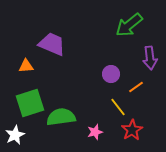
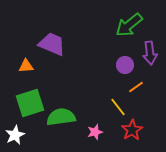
purple arrow: moved 5 px up
purple circle: moved 14 px right, 9 px up
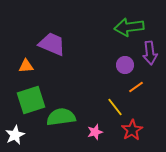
green arrow: moved 2 px down; rotated 32 degrees clockwise
green square: moved 1 px right, 3 px up
yellow line: moved 3 px left
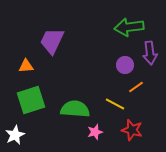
purple trapezoid: moved 3 px up; rotated 88 degrees counterclockwise
yellow line: moved 3 px up; rotated 24 degrees counterclockwise
green semicircle: moved 14 px right, 8 px up; rotated 12 degrees clockwise
red star: rotated 25 degrees counterclockwise
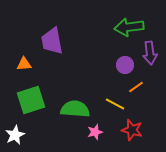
purple trapezoid: rotated 36 degrees counterclockwise
orange triangle: moved 2 px left, 2 px up
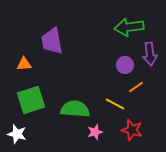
purple arrow: moved 1 px down
white star: moved 2 px right, 1 px up; rotated 30 degrees counterclockwise
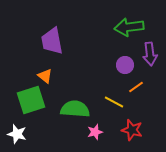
orange triangle: moved 21 px right, 12 px down; rotated 42 degrees clockwise
yellow line: moved 1 px left, 2 px up
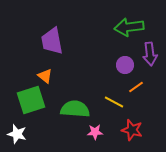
pink star: rotated 14 degrees clockwise
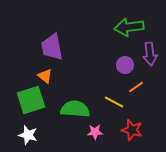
purple trapezoid: moved 6 px down
white star: moved 11 px right, 1 px down
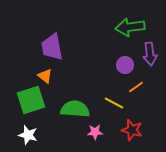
green arrow: moved 1 px right
yellow line: moved 1 px down
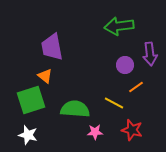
green arrow: moved 11 px left, 1 px up
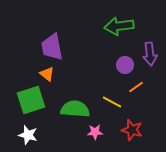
orange triangle: moved 2 px right, 2 px up
yellow line: moved 2 px left, 1 px up
